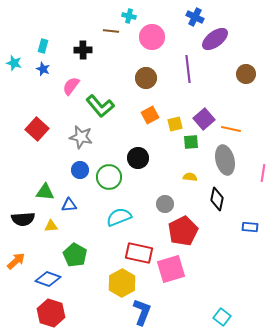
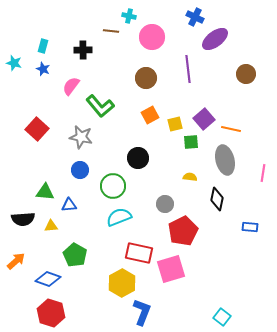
green circle at (109, 177): moved 4 px right, 9 px down
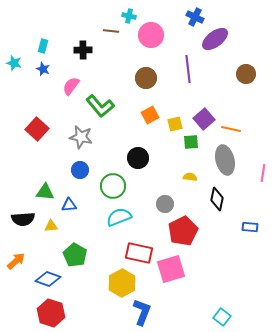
pink circle at (152, 37): moved 1 px left, 2 px up
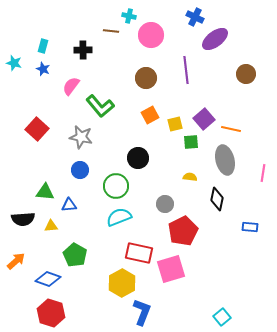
purple line at (188, 69): moved 2 px left, 1 px down
green circle at (113, 186): moved 3 px right
cyan square at (222, 317): rotated 12 degrees clockwise
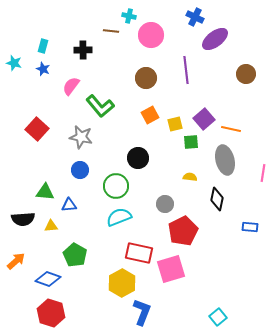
cyan square at (222, 317): moved 4 px left
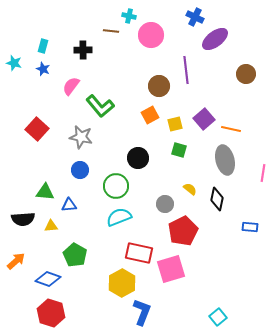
brown circle at (146, 78): moved 13 px right, 8 px down
green square at (191, 142): moved 12 px left, 8 px down; rotated 21 degrees clockwise
yellow semicircle at (190, 177): moved 12 px down; rotated 32 degrees clockwise
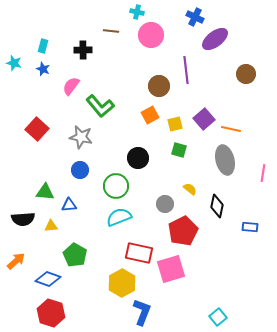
cyan cross at (129, 16): moved 8 px right, 4 px up
black diamond at (217, 199): moved 7 px down
